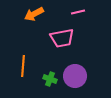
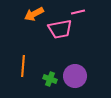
pink trapezoid: moved 2 px left, 9 px up
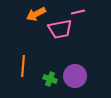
orange arrow: moved 2 px right
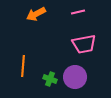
pink trapezoid: moved 24 px right, 15 px down
purple circle: moved 1 px down
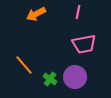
pink line: rotated 64 degrees counterclockwise
orange line: moved 1 px right, 1 px up; rotated 45 degrees counterclockwise
green cross: rotated 16 degrees clockwise
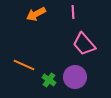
pink line: moved 5 px left; rotated 16 degrees counterclockwise
pink trapezoid: rotated 60 degrees clockwise
orange line: rotated 25 degrees counterclockwise
green cross: moved 1 px left, 1 px down
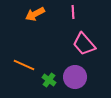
orange arrow: moved 1 px left
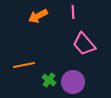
orange arrow: moved 3 px right, 2 px down
orange line: rotated 35 degrees counterclockwise
purple circle: moved 2 px left, 5 px down
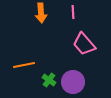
orange arrow: moved 3 px right, 3 px up; rotated 66 degrees counterclockwise
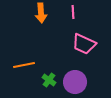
pink trapezoid: rotated 25 degrees counterclockwise
purple circle: moved 2 px right
